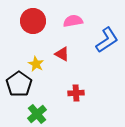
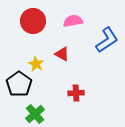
green cross: moved 2 px left
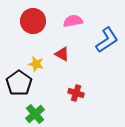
yellow star: rotated 14 degrees counterclockwise
black pentagon: moved 1 px up
red cross: rotated 21 degrees clockwise
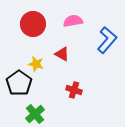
red circle: moved 3 px down
blue L-shape: rotated 16 degrees counterclockwise
red cross: moved 2 px left, 3 px up
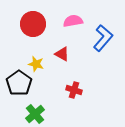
blue L-shape: moved 4 px left, 2 px up
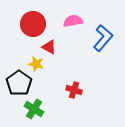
red triangle: moved 13 px left, 7 px up
green cross: moved 1 px left, 5 px up; rotated 18 degrees counterclockwise
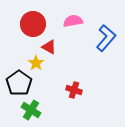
blue L-shape: moved 3 px right
yellow star: moved 1 px up; rotated 21 degrees clockwise
green cross: moved 3 px left, 1 px down
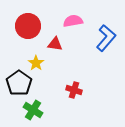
red circle: moved 5 px left, 2 px down
red triangle: moved 6 px right, 3 px up; rotated 21 degrees counterclockwise
green cross: moved 2 px right
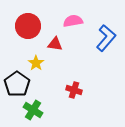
black pentagon: moved 2 px left, 1 px down
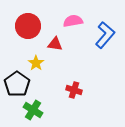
blue L-shape: moved 1 px left, 3 px up
